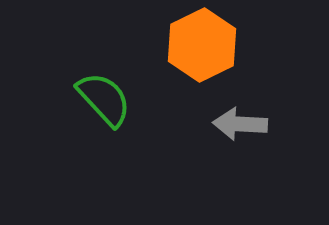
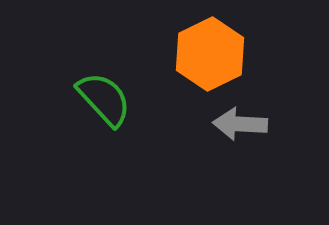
orange hexagon: moved 8 px right, 9 px down
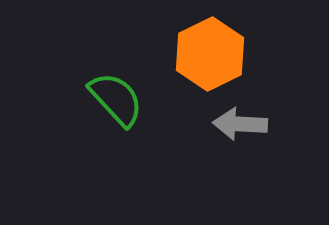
green semicircle: moved 12 px right
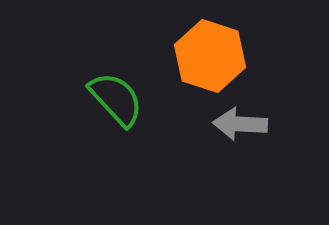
orange hexagon: moved 2 px down; rotated 16 degrees counterclockwise
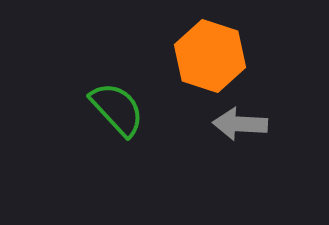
green semicircle: moved 1 px right, 10 px down
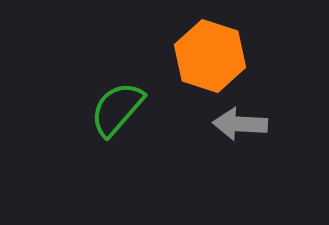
green semicircle: rotated 96 degrees counterclockwise
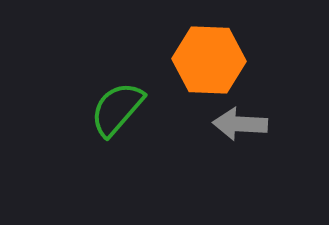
orange hexagon: moved 1 px left, 4 px down; rotated 16 degrees counterclockwise
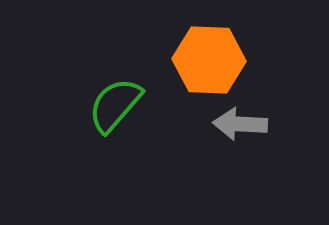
green semicircle: moved 2 px left, 4 px up
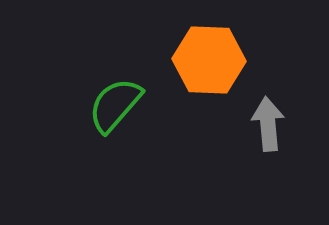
gray arrow: moved 28 px right; rotated 82 degrees clockwise
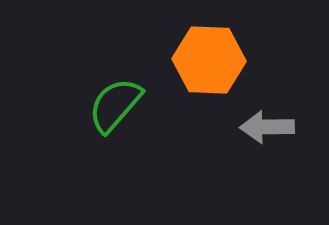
gray arrow: moved 1 px left, 3 px down; rotated 86 degrees counterclockwise
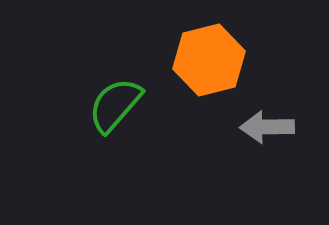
orange hexagon: rotated 16 degrees counterclockwise
